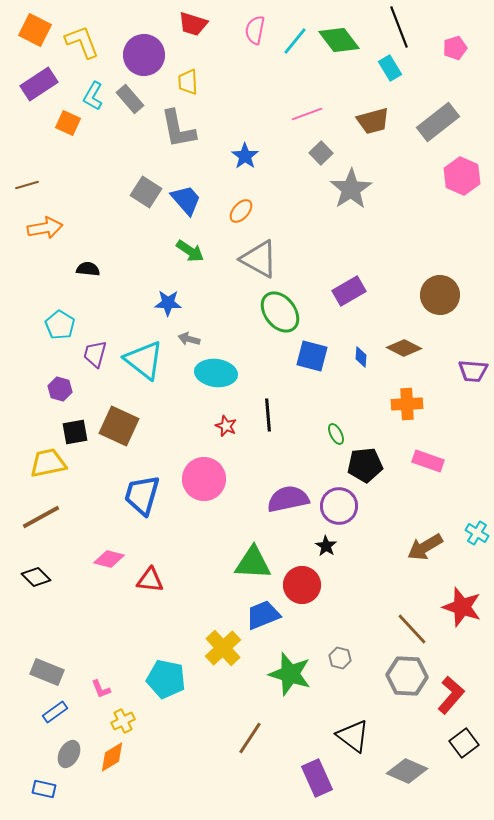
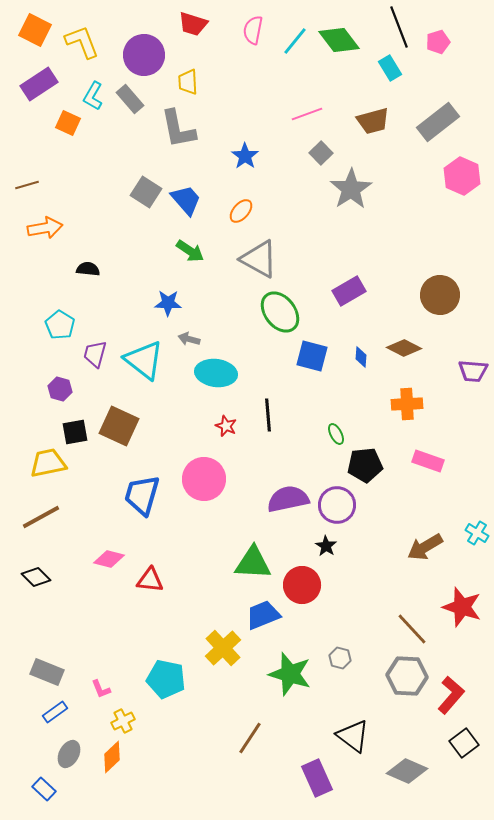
pink semicircle at (255, 30): moved 2 px left
pink pentagon at (455, 48): moved 17 px left, 6 px up
purple circle at (339, 506): moved 2 px left, 1 px up
orange diamond at (112, 757): rotated 12 degrees counterclockwise
blue rectangle at (44, 789): rotated 30 degrees clockwise
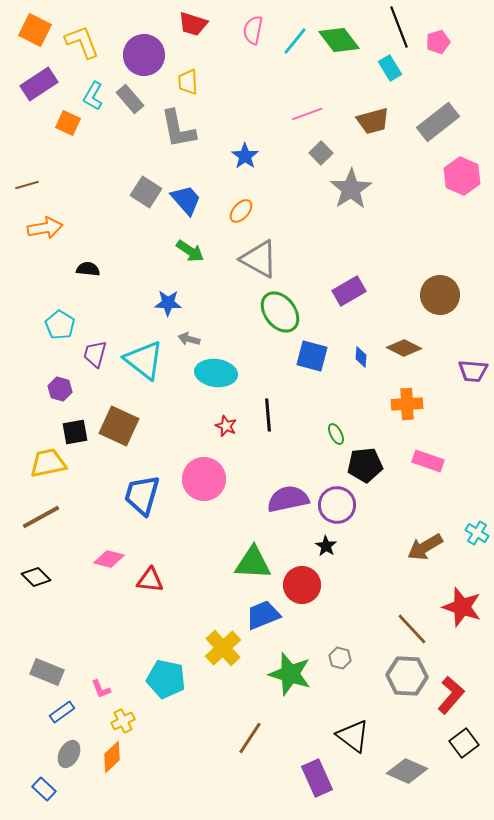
blue rectangle at (55, 712): moved 7 px right
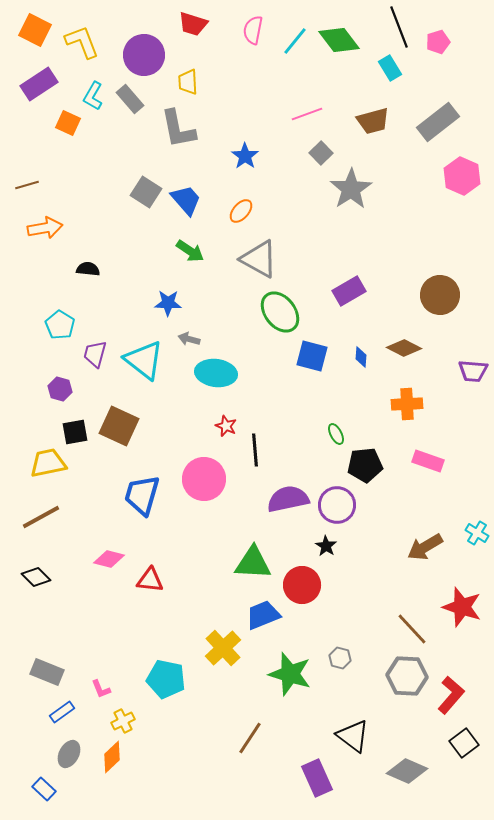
black line at (268, 415): moved 13 px left, 35 px down
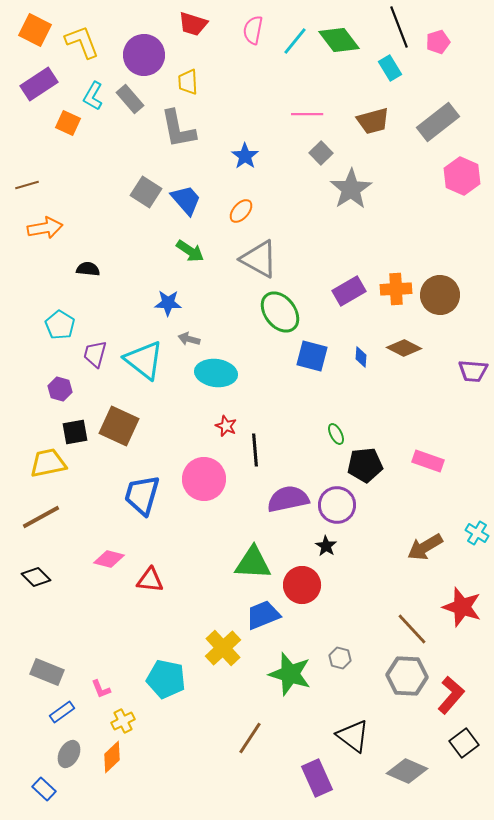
pink line at (307, 114): rotated 20 degrees clockwise
orange cross at (407, 404): moved 11 px left, 115 px up
